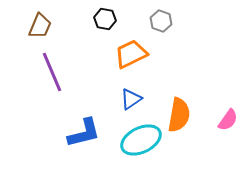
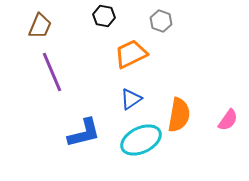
black hexagon: moved 1 px left, 3 px up
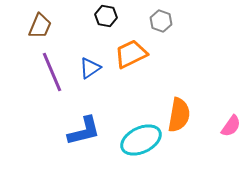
black hexagon: moved 2 px right
blue triangle: moved 41 px left, 31 px up
pink semicircle: moved 3 px right, 6 px down
blue L-shape: moved 2 px up
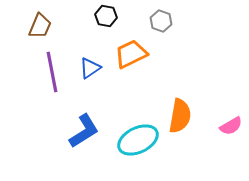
purple line: rotated 12 degrees clockwise
orange semicircle: moved 1 px right, 1 px down
pink semicircle: rotated 25 degrees clockwise
blue L-shape: rotated 18 degrees counterclockwise
cyan ellipse: moved 3 px left
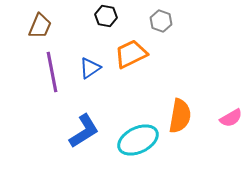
pink semicircle: moved 8 px up
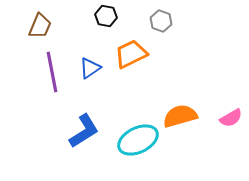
orange semicircle: rotated 116 degrees counterclockwise
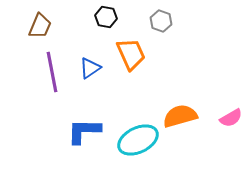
black hexagon: moved 1 px down
orange trapezoid: rotated 92 degrees clockwise
blue L-shape: rotated 147 degrees counterclockwise
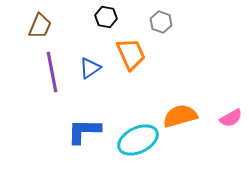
gray hexagon: moved 1 px down
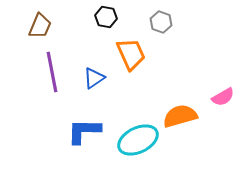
blue triangle: moved 4 px right, 10 px down
pink semicircle: moved 8 px left, 21 px up
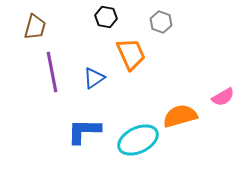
brown trapezoid: moved 5 px left, 1 px down; rotated 8 degrees counterclockwise
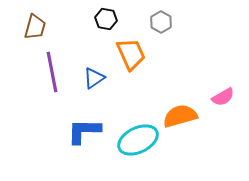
black hexagon: moved 2 px down
gray hexagon: rotated 10 degrees clockwise
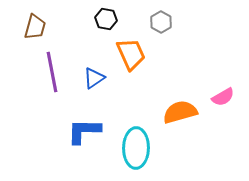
orange semicircle: moved 4 px up
cyan ellipse: moved 2 px left, 8 px down; rotated 63 degrees counterclockwise
